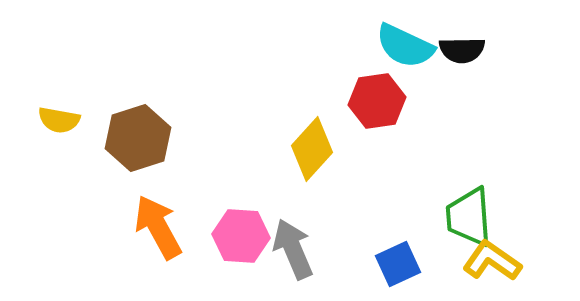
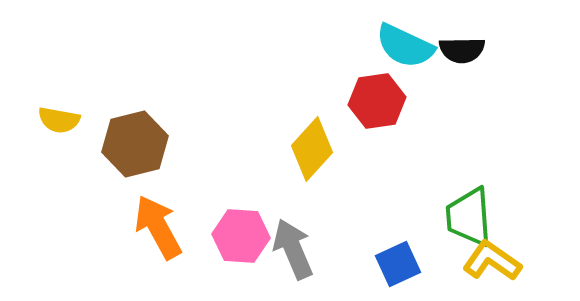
brown hexagon: moved 3 px left, 6 px down; rotated 4 degrees clockwise
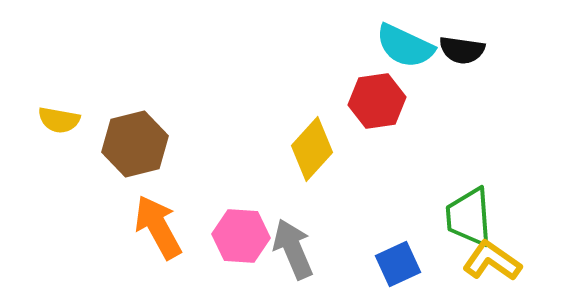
black semicircle: rotated 9 degrees clockwise
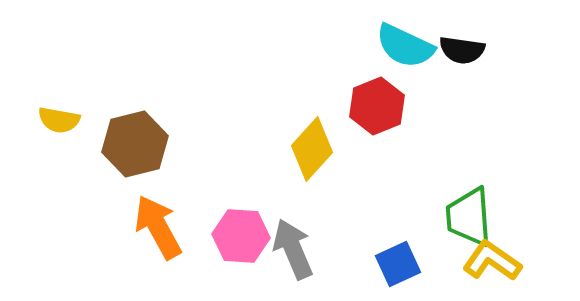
red hexagon: moved 5 px down; rotated 14 degrees counterclockwise
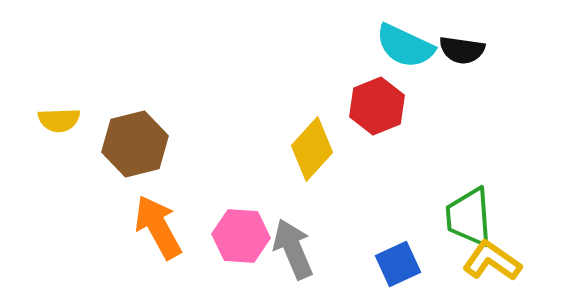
yellow semicircle: rotated 12 degrees counterclockwise
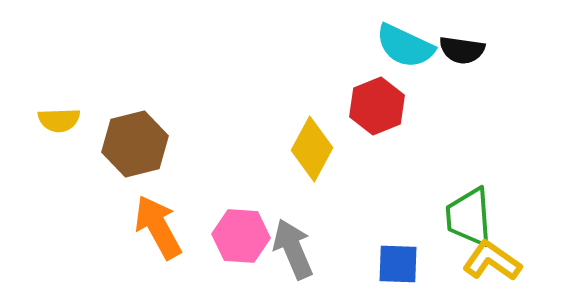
yellow diamond: rotated 14 degrees counterclockwise
blue square: rotated 27 degrees clockwise
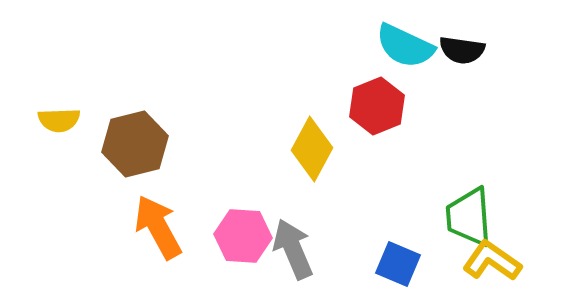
pink hexagon: moved 2 px right
blue square: rotated 21 degrees clockwise
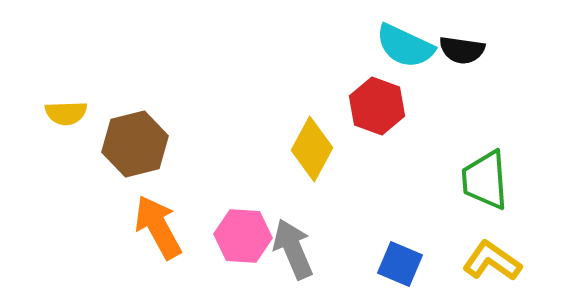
red hexagon: rotated 18 degrees counterclockwise
yellow semicircle: moved 7 px right, 7 px up
green trapezoid: moved 16 px right, 37 px up
blue square: moved 2 px right
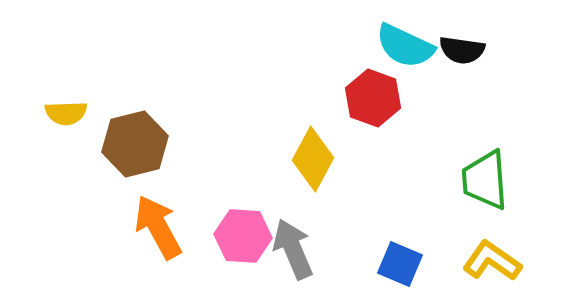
red hexagon: moved 4 px left, 8 px up
yellow diamond: moved 1 px right, 10 px down
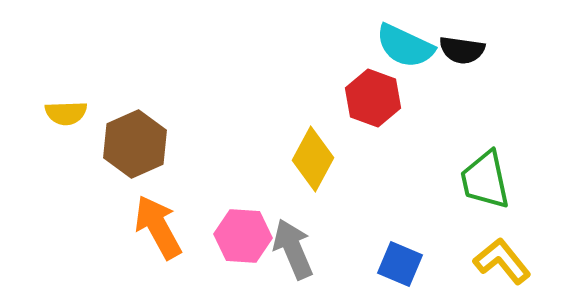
brown hexagon: rotated 10 degrees counterclockwise
green trapezoid: rotated 8 degrees counterclockwise
yellow L-shape: moved 10 px right; rotated 16 degrees clockwise
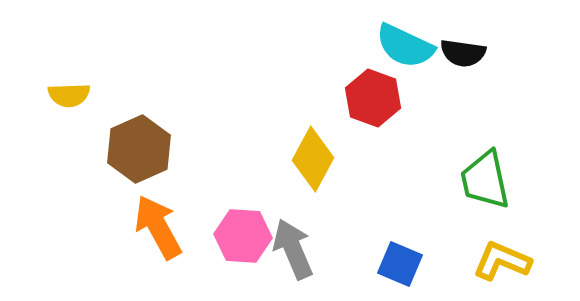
black semicircle: moved 1 px right, 3 px down
yellow semicircle: moved 3 px right, 18 px up
brown hexagon: moved 4 px right, 5 px down
yellow L-shape: rotated 28 degrees counterclockwise
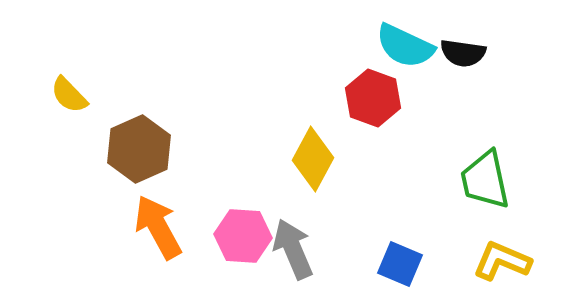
yellow semicircle: rotated 48 degrees clockwise
